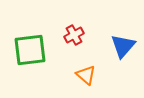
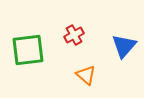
blue triangle: moved 1 px right
green square: moved 2 px left
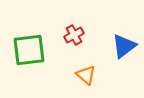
blue triangle: rotated 12 degrees clockwise
green square: moved 1 px right
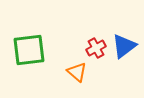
red cross: moved 22 px right, 13 px down
orange triangle: moved 9 px left, 3 px up
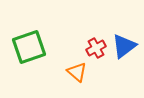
green square: moved 3 px up; rotated 12 degrees counterclockwise
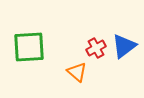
green square: rotated 16 degrees clockwise
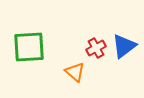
orange triangle: moved 2 px left
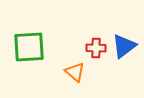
red cross: rotated 30 degrees clockwise
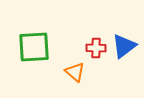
green square: moved 5 px right
